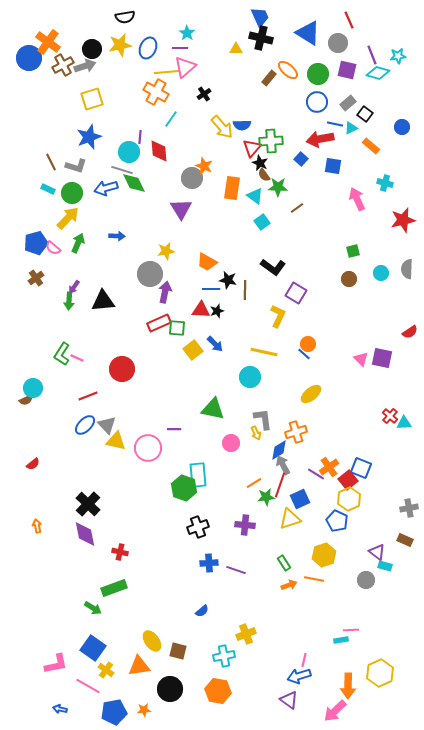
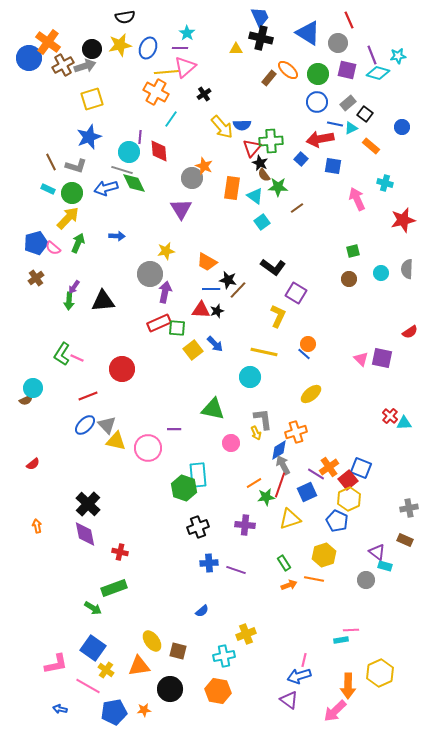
brown line at (245, 290): moved 7 px left; rotated 42 degrees clockwise
blue square at (300, 499): moved 7 px right, 7 px up
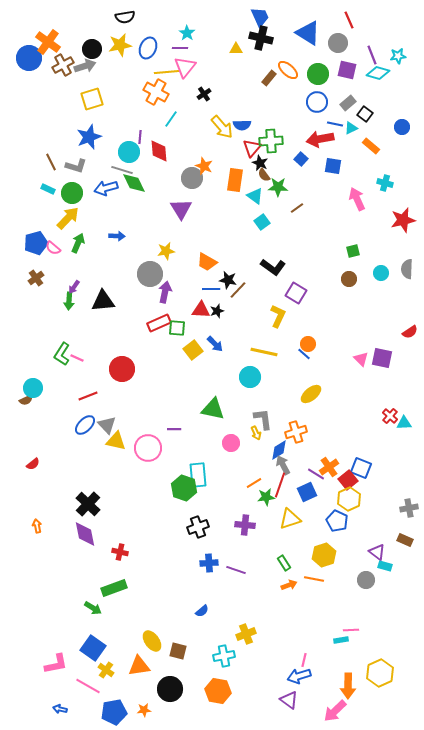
pink triangle at (185, 67): rotated 10 degrees counterclockwise
orange rectangle at (232, 188): moved 3 px right, 8 px up
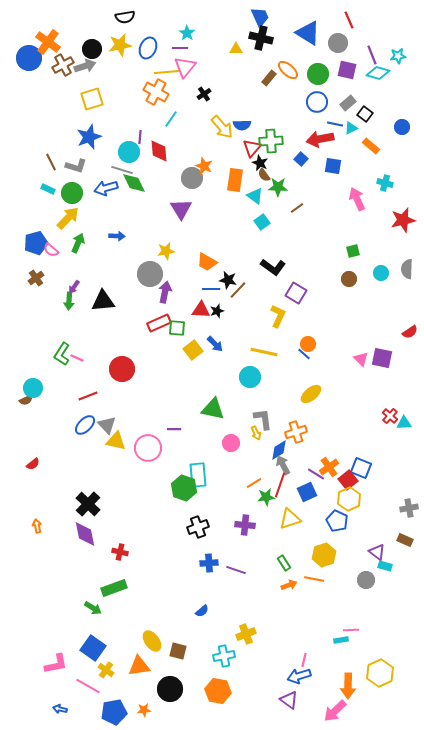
pink semicircle at (53, 248): moved 2 px left, 2 px down
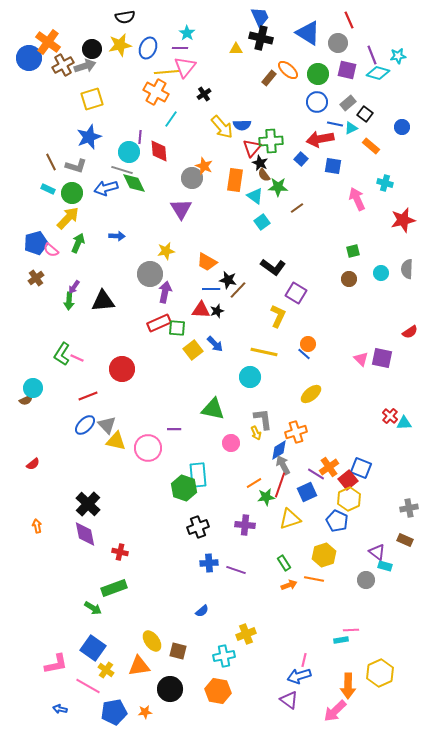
orange star at (144, 710): moved 1 px right, 2 px down
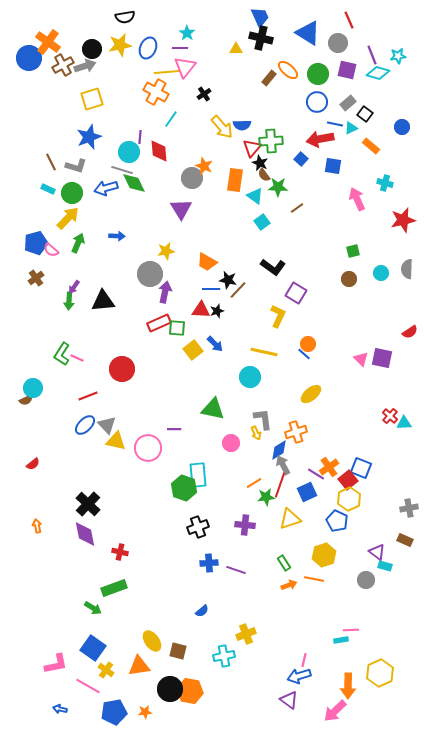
orange hexagon at (218, 691): moved 28 px left
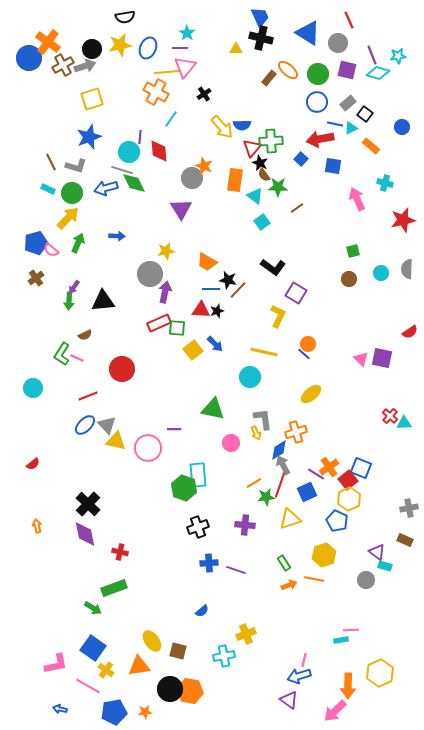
brown semicircle at (26, 400): moved 59 px right, 65 px up
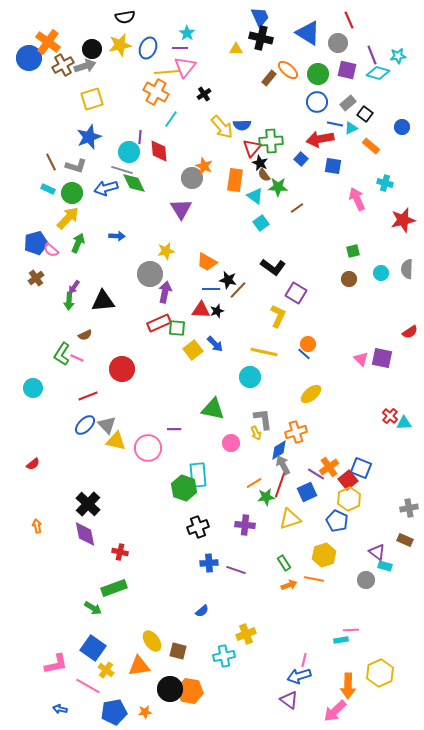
cyan square at (262, 222): moved 1 px left, 1 px down
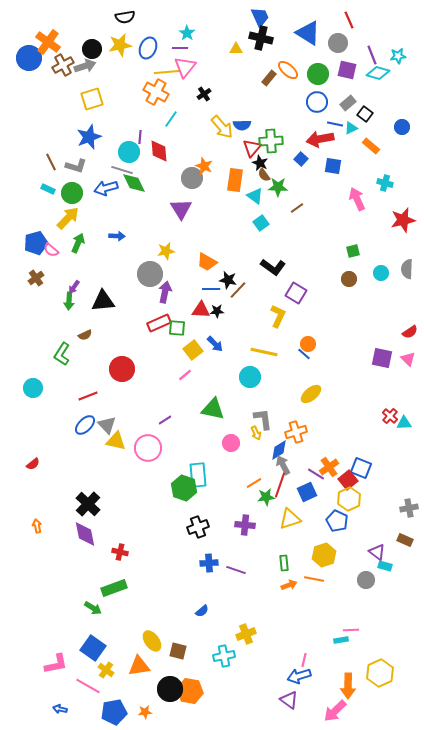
black star at (217, 311): rotated 16 degrees clockwise
pink line at (77, 358): moved 108 px right, 17 px down; rotated 64 degrees counterclockwise
pink triangle at (361, 359): moved 47 px right
purple line at (174, 429): moved 9 px left, 9 px up; rotated 32 degrees counterclockwise
green rectangle at (284, 563): rotated 28 degrees clockwise
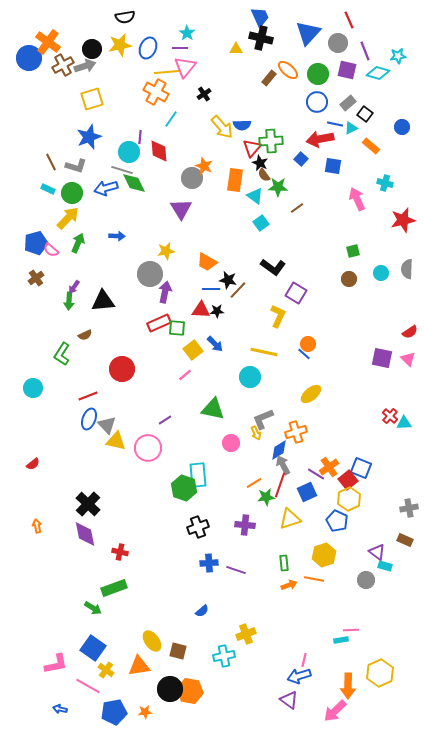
blue triangle at (308, 33): rotated 40 degrees clockwise
purple line at (372, 55): moved 7 px left, 4 px up
gray L-shape at (263, 419): rotated 105 degrees counterclockwise
blue ellipse at (85, 425): moved 4 px right, 6 px up; rotated 25 degrees counterclockwise
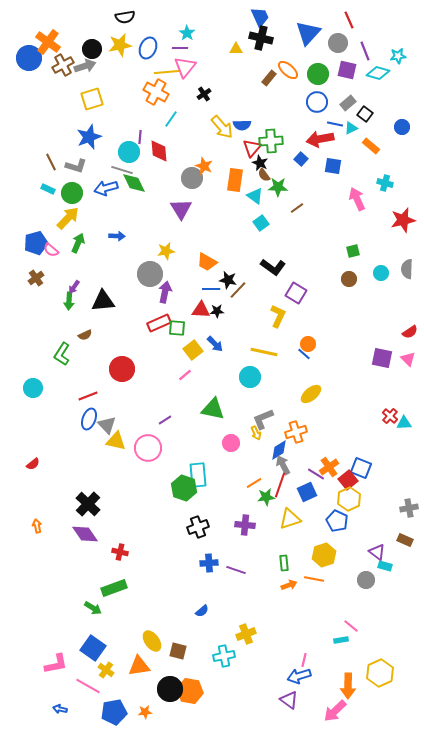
purple diamond at (85, 534): rotated 24 degrees counterclockwise
pink line at (351, 630): moved 4 px up; rotated 42 degrees clockwise
